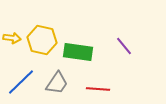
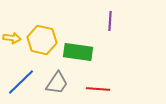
purple line: moved 14 px left, 25 px up; rotated 42 degrees clockwise
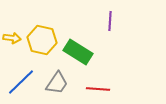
green rectangle: rotated 24 degrees clockwise
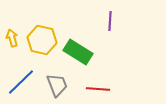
yellow arrow: rotated 114 degrees counterclockwise
gray trapezoid: moved 2 px down; rotated 55 degrees counterclockwise
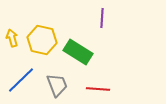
purple line: moved 8 px left, 3 px up
blue line: moved 2 px up
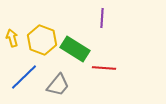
yellow hexagon: rotated 8 degrees clockwise
green rectangle: moved 3 px left, 3 px up
blue line: moved 3 px right, 3 px up
gray trapezoid: moved 1 px right; rotated 60 degrees clockwise
red line: moved 6 px right, 21 px up
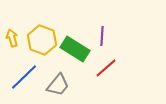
purple line: moved 18 px down
red line: moved 2 px right; rotated 45 degrees counterclockwise
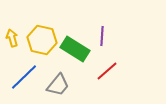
yellow hexagon: rotated 8 degrees counterclockwise
red line: moved 1 px right, 3 px down
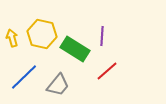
yellow hexagon: moved 6 px up
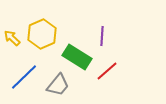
yellow hexagon: rotated 24 degrees clockwise
yellow arrow: rotated 30 degrees counterclockwise
green rectangle: moved 2 px right, 8 px down
